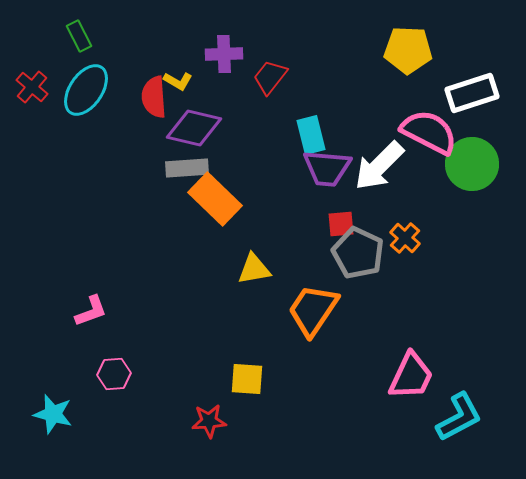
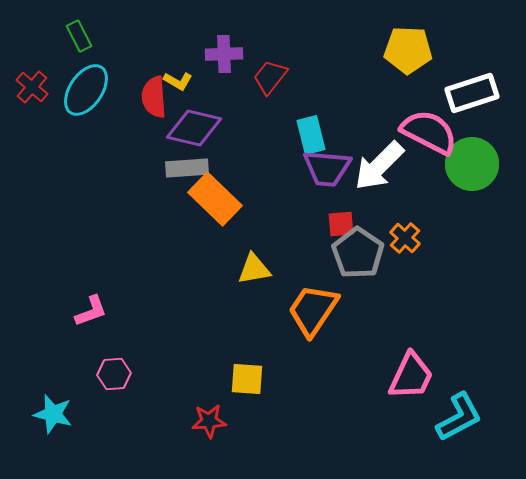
gray pentagon: rotated 9 degrees clockwise
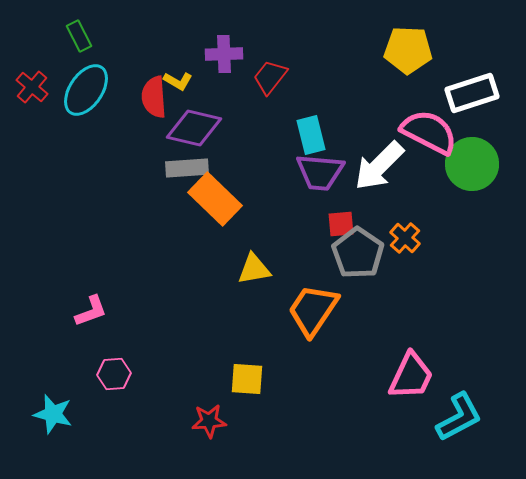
purple trapezoid: moved 7 px left, 4 px down
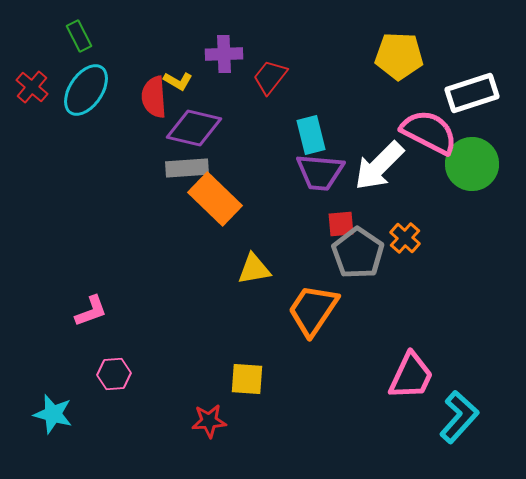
yellow pentagon: moved 9 px left, 6 px down
cyan L-shape: rotated 20 degrees counterclockwise
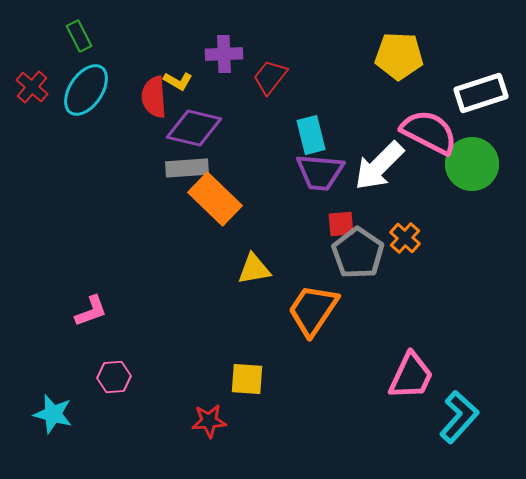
white rectangle: moved 9 px right
pink hexagon: moved 3 px down
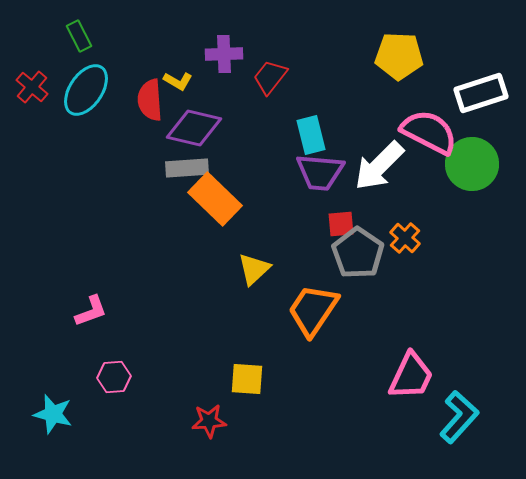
red semicircle: moved 4 px left, 3 px down
yellow triangle: rotated 33 degrees counterclockwise
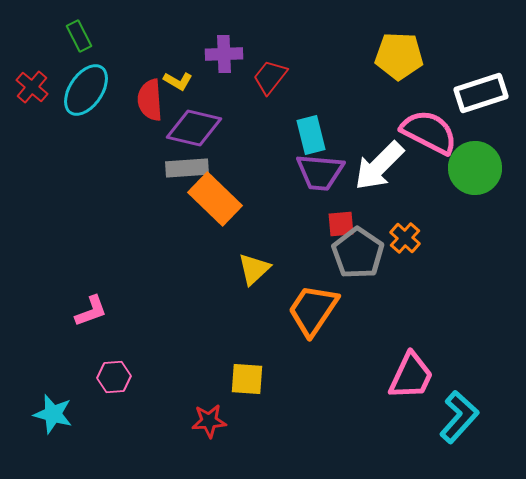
green circle: moved 3 px right, 4 px down
